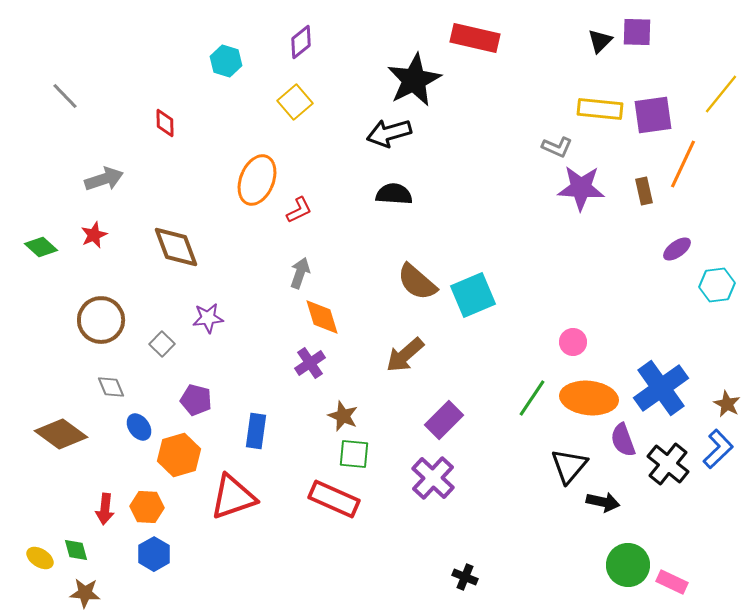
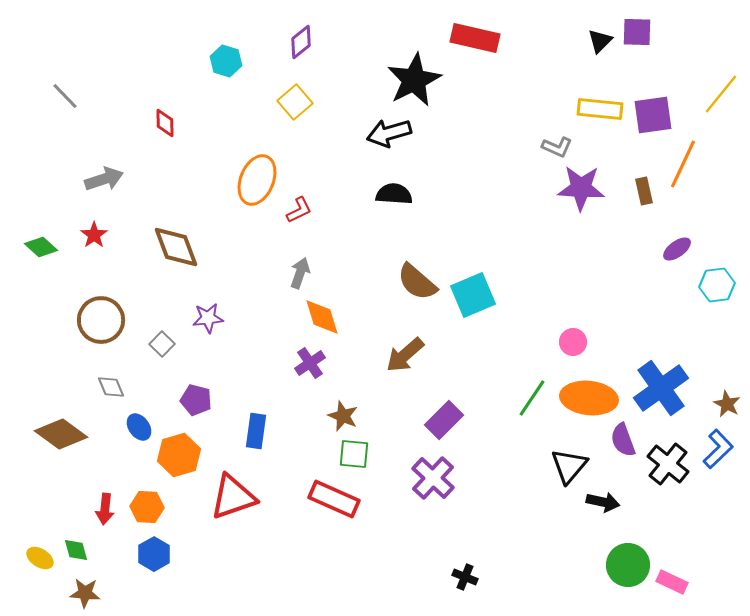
red star at (94, 235): rotated 12 degrees counterclockwise
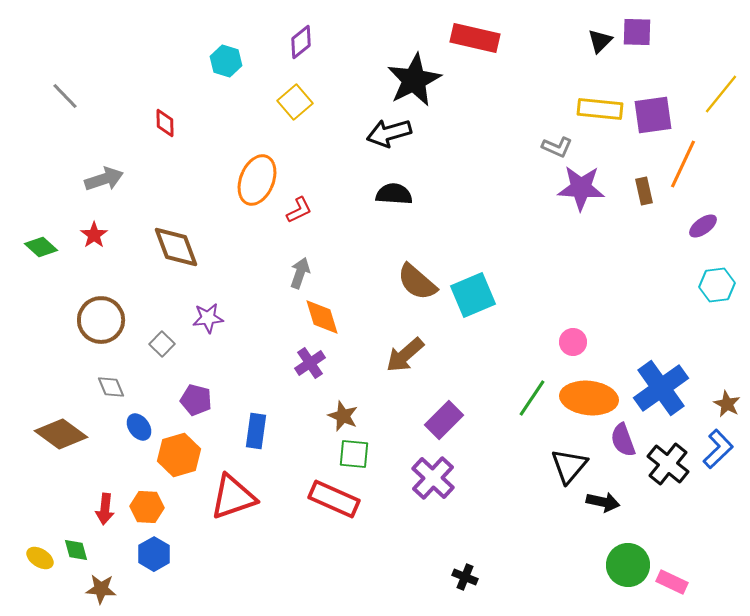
purple ellipse at (677, 249): moved 26 px right, 23 px up
brown star at (85, 593): moved 16 px right, 4 px up
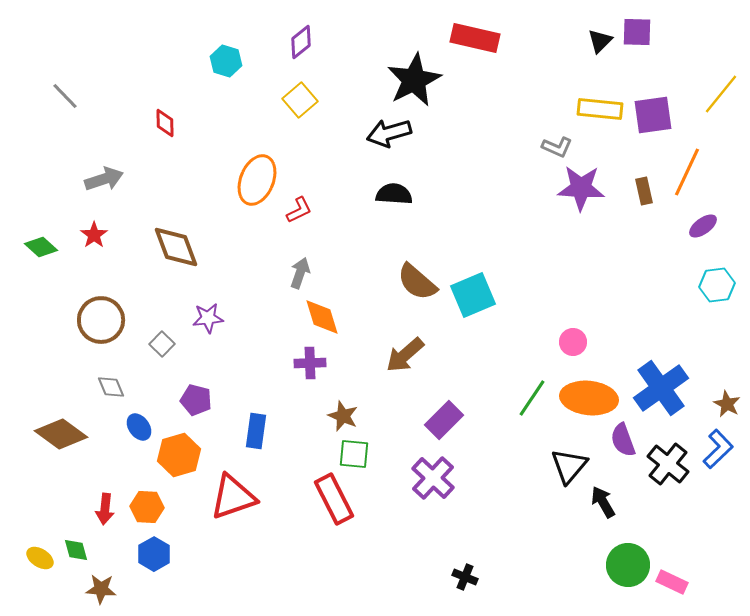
yellow square at (295, 102): moved 5 px right, 2 px up
orange line at (683, 164): moved 4 px right, 8 px down
purple cross at (310, 363): rotated 32 degrees clockwise
red rectangle at (334, 499): rotated 39 degrees clockwise
black arrow at (603, 502): rotated 132 degrees counterclockwise
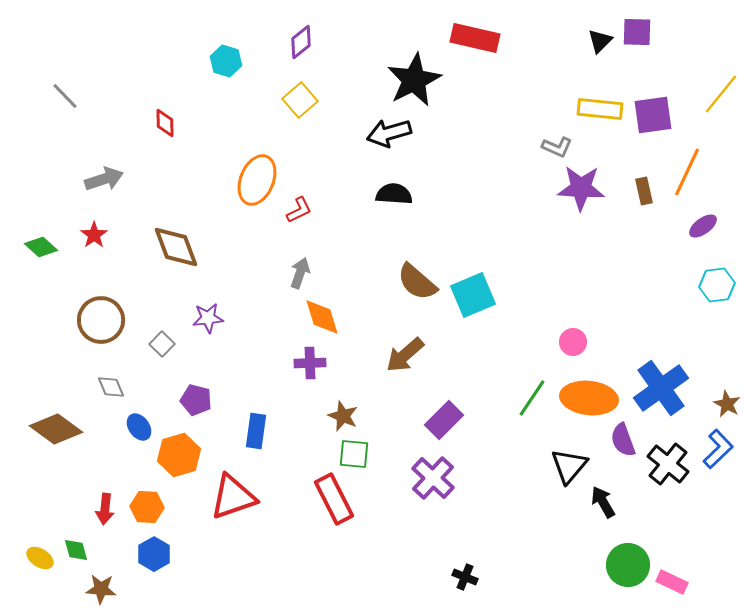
brown diamond at (61, 434): moved 5 px left, 5 px up
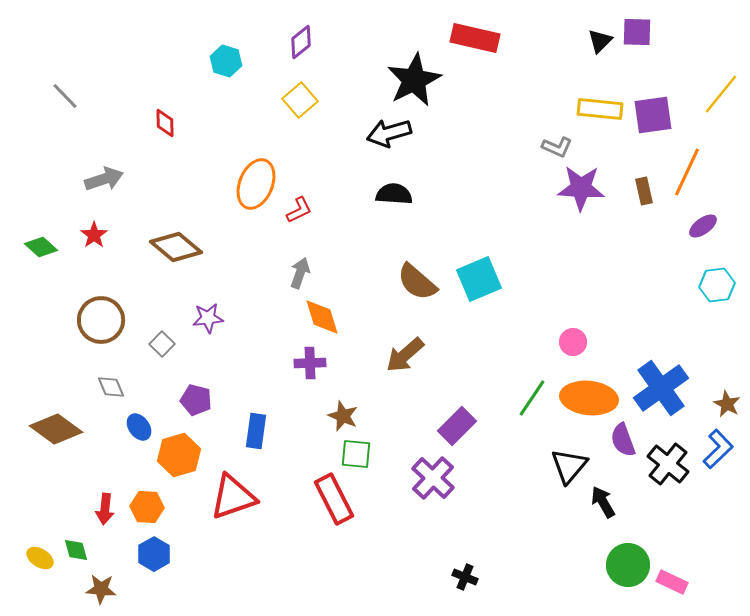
orange ellipse at (257, 180): moved 1 px left, 4 px down
brown diamond at (176, 247): rotated 30 degrees counterclockwise
cyan square at (473, 295): moved 6 px right, 16 px up
purple rectangle at (444, 420): moved 13 px right, 6 px down
green square at (354, 454): moved 2 px right
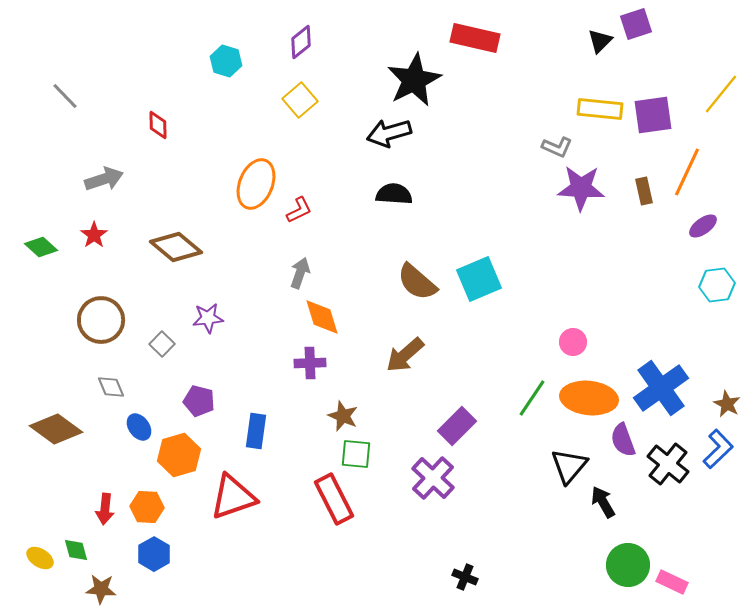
purple square at (637, 32): moved 1 px left, 8 px up; rotated 20 degrees counterclockwise
red diamond at (165, 123): moved 7 px left, 2 px down
purple pentagon at (196, 400): moved 3 px right, 1 px down
